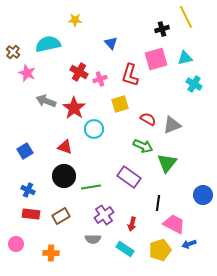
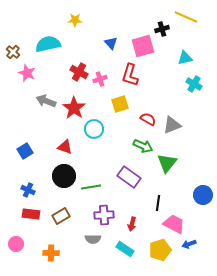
yellow line: rotated 40 degrees counterclockwise
pink square: moved 13 px left, 13 px up
purple cross: rotated 30 degrees clockwise
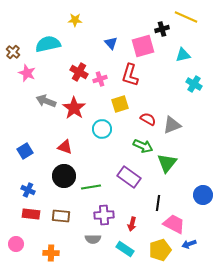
cyan triangle: moved 2 px left, 3 px up
cyan circle: moved 8 px right
brown rectangle: rotated 36 degrees clockwise
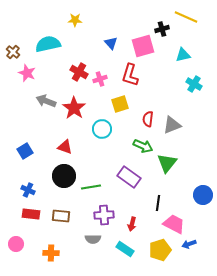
red semicircle: rotated 112 degrees counterclockwise
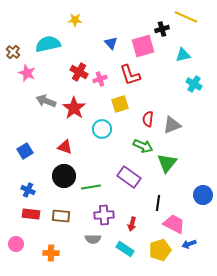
red L-shape: rotated 35 degrees counterclockwise
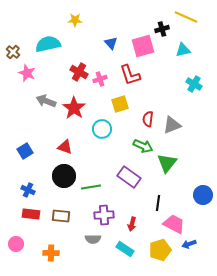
cyan triangle: moved 5 px up
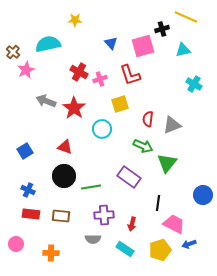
pink star: moved 1 px left, 3 px up; rotated 24 degrees clockwise
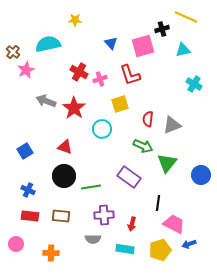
blue circle: moved 2 px left, 20 px up
red rectangle: moved 1 px left, 2 px down
cyan rectangle: rotated 24 degrees counterclockwise
